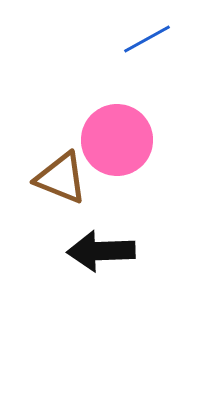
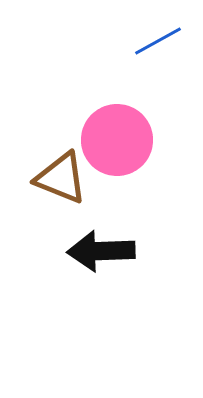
blue line: moved 11 px right, 2 px down
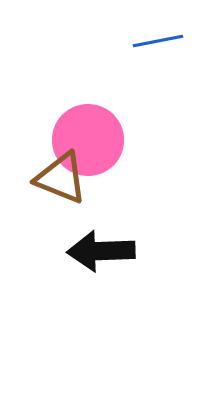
blue line: rotated 18 degrees clockwise
pink circle: moved 29 px left
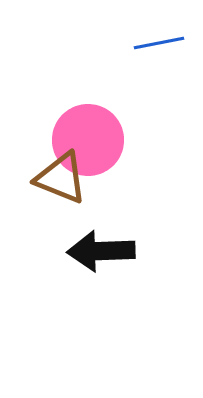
blue line: moved 1 px right, 2 px down
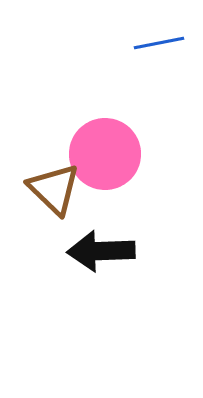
pink circle: moved 17 px right, 14 px down
brown triangle: moved 7 px left, 11 px down; rotated 22 degrees clockwise
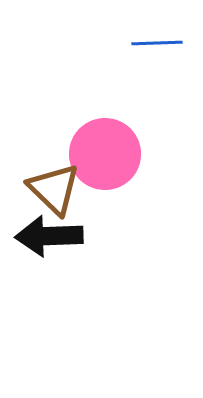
blue line: moved 2 px left; rotated 9 degrees clockwise
black arrow: moved 52 px left, 15 px up
